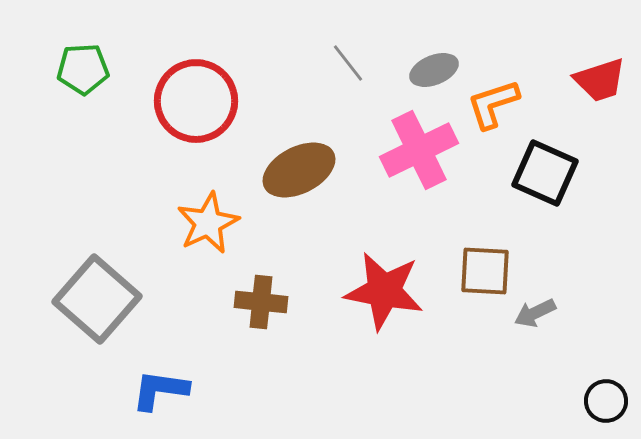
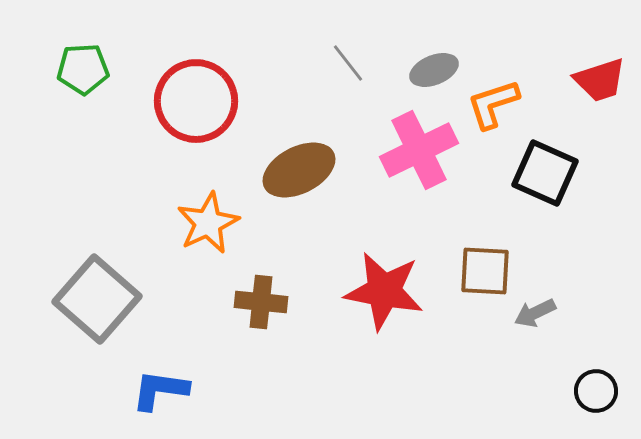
black circle: moved 10 px left, 10 px up
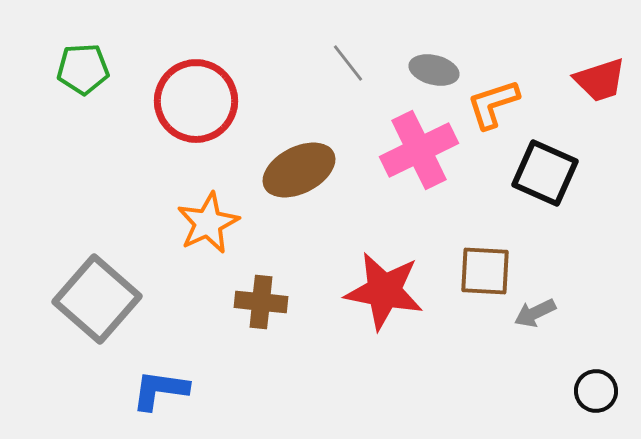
gray ellipse: rotated 36 degrees clockwise
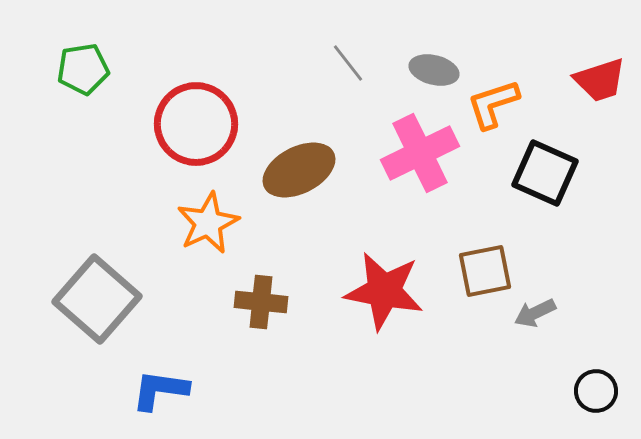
green pentagon: rotated 6 degrees counterclockwise
red circle: moved 23 px down
pink cross: moved 1 px right, 3 px down
brown square: rotated 14 degrees counterclockwise
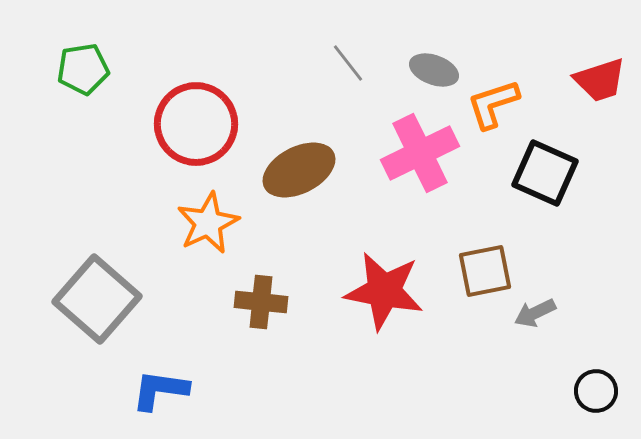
gray ellipse: rotated 6 degrees clockwise
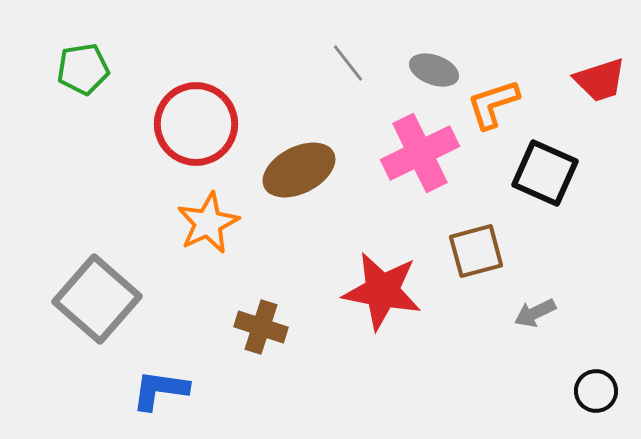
brown square: moved 9 px left, 20 px up; rotated 4 degrees counterclockwise
red star: moved 2 px left
brown cross: moved 25 px down; rotated 12 degrees clockwise
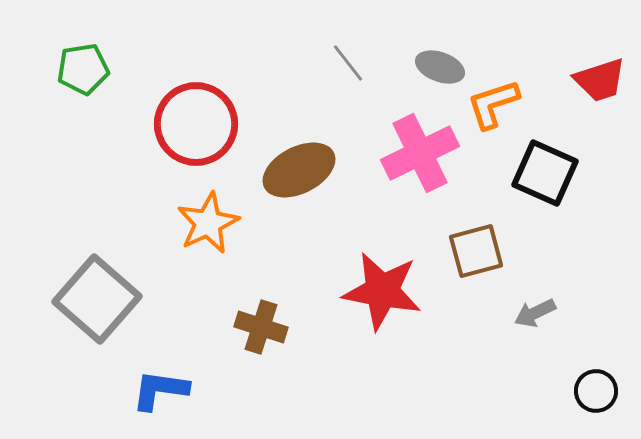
gray ellipse: moved 6 px right, 3 px up
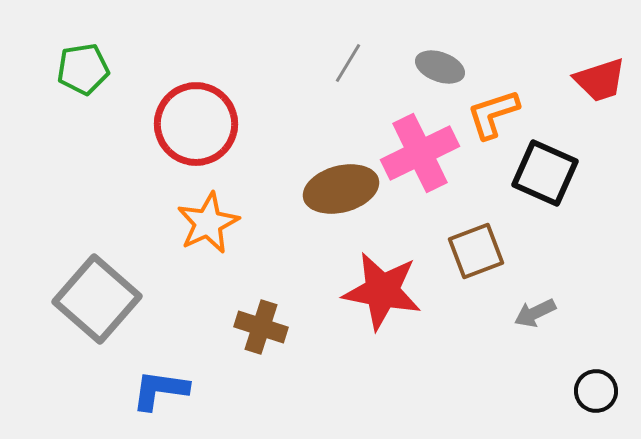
gray line: rotated 69 degrees clockwise
orange L-shape: moved 10 px down
brown ellipse: moved 42 px right, 19 px down; rotated 12 degrees clockwise
brown square: rotated 6 degrees counterclockwise
